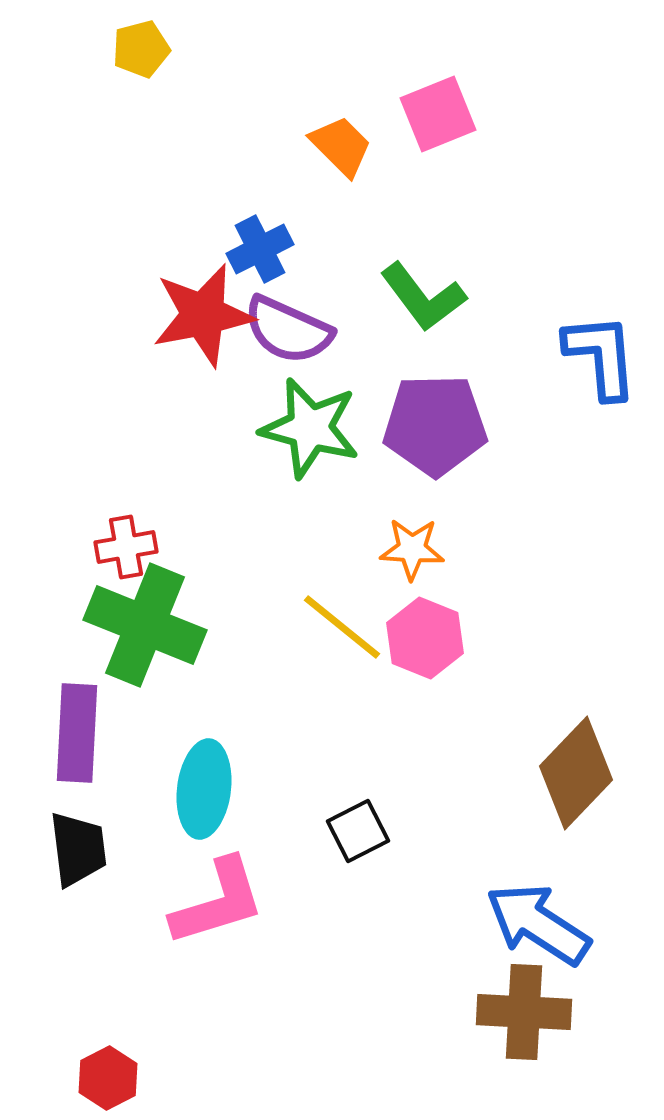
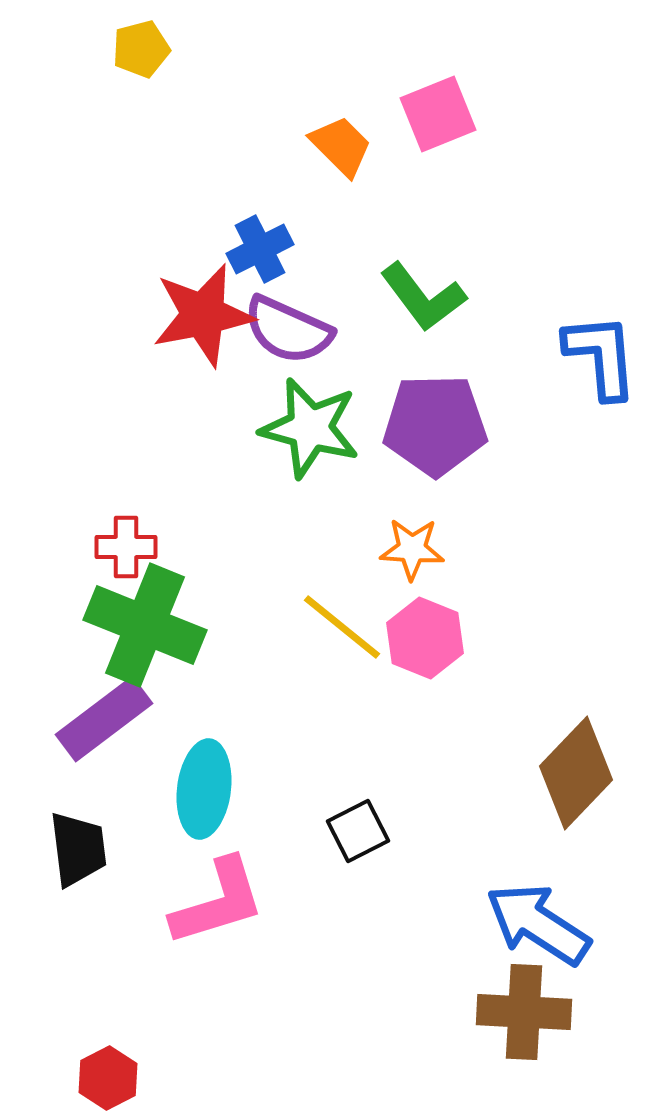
red cross: rotated 10 degrees clockwise
purple rectangle: moved 27 px right, 14 px up; rotated 50 degrees clockwise
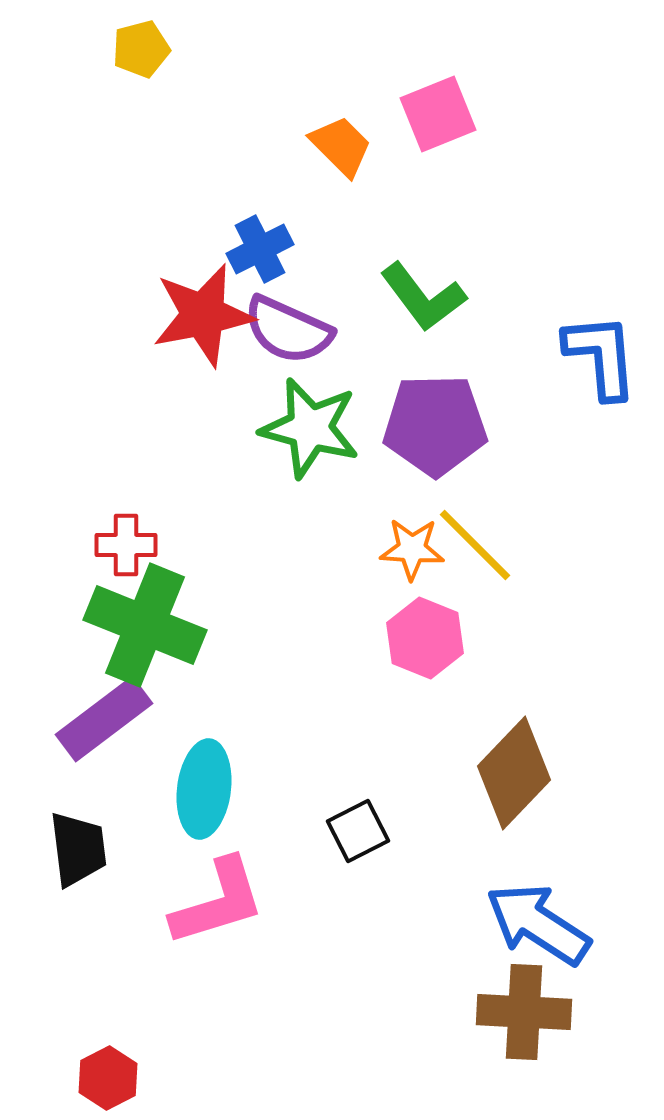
red cross: moved 2 px up
yellow line: moved 133 px right, 82 px up; rotated 6 degrees clockwise
brown diamond: moved 62 px left
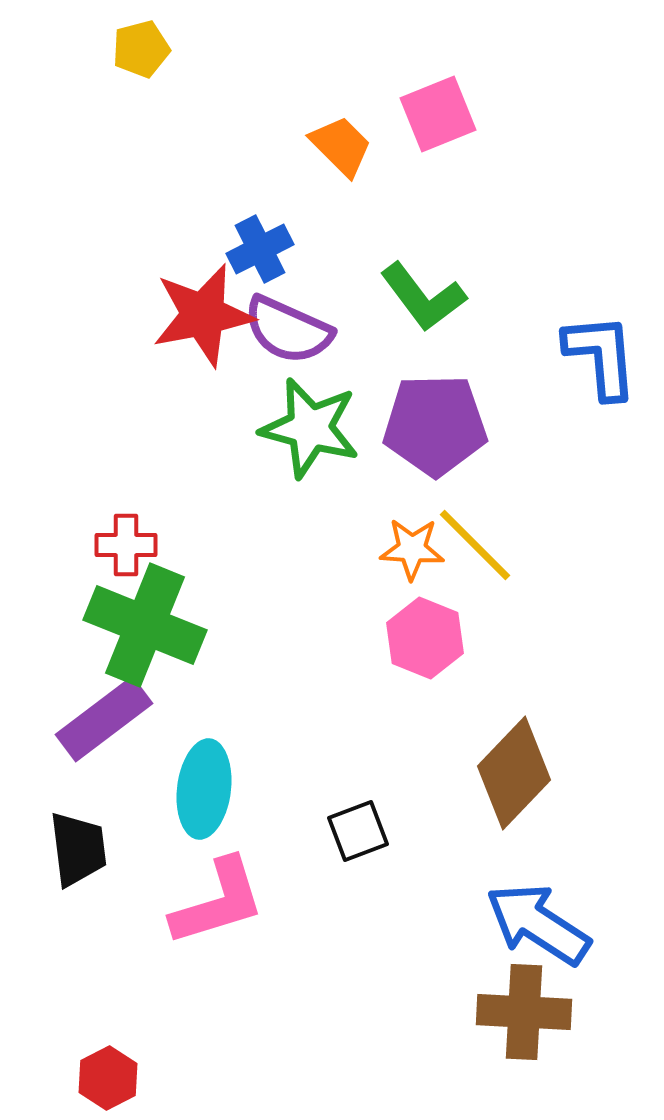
black square: rotated 6 degrees clockwise
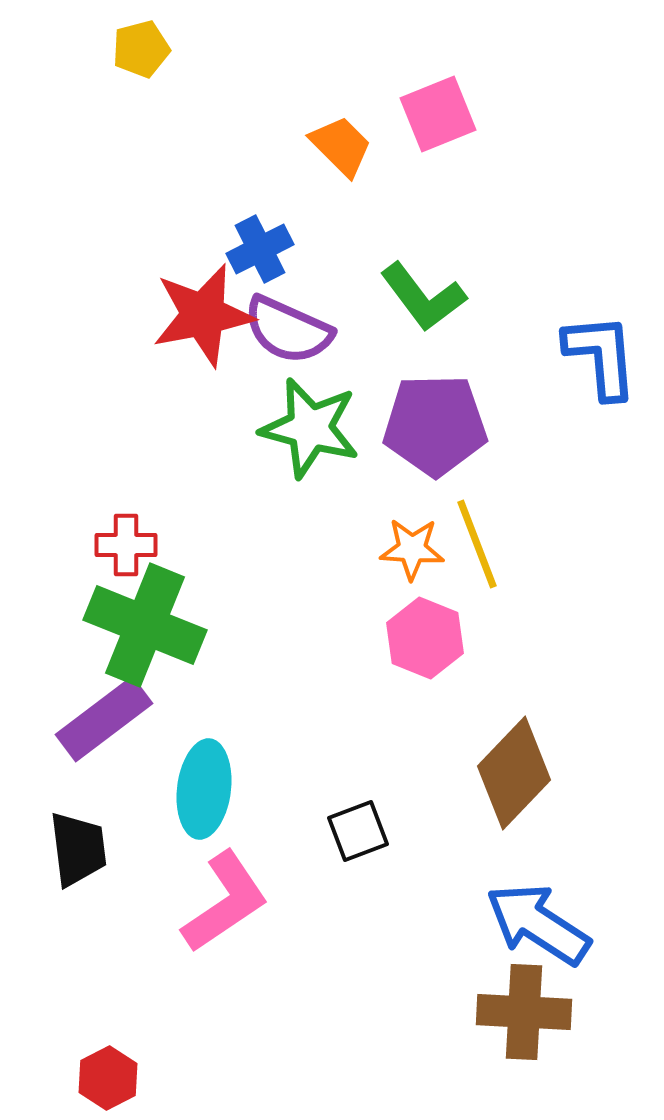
yellow line: moved 2 px right, 1 px up; rotated 24 degrees clockwise
pink L-shape: moved 7 px right; rotated 17 degrees counterclockwise
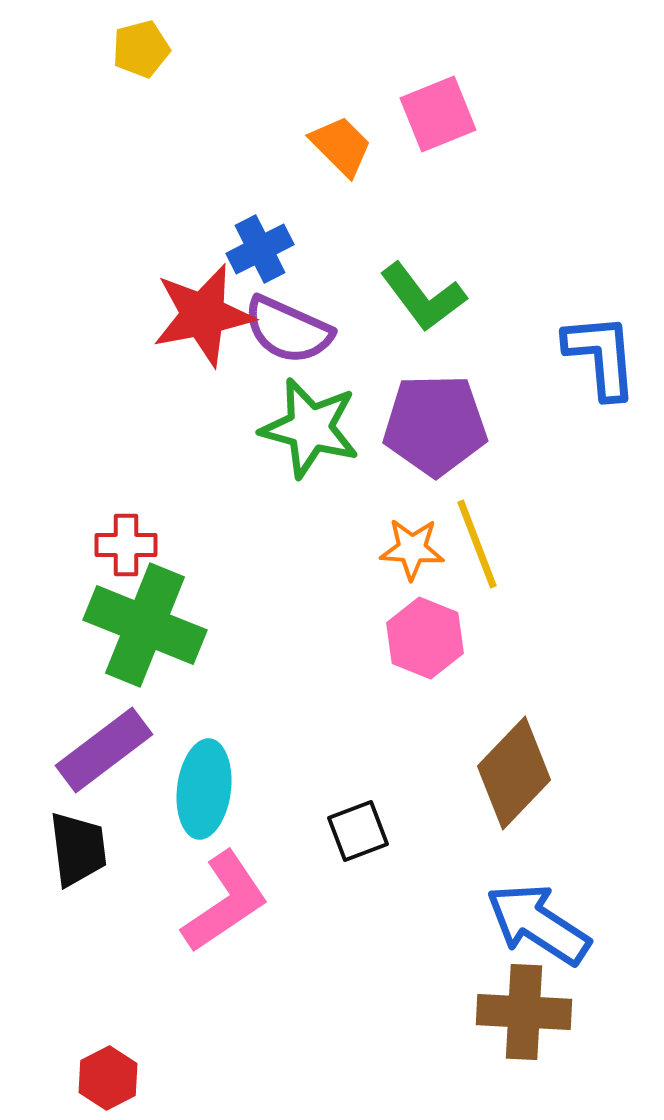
purple rectangle: moved 31 px down
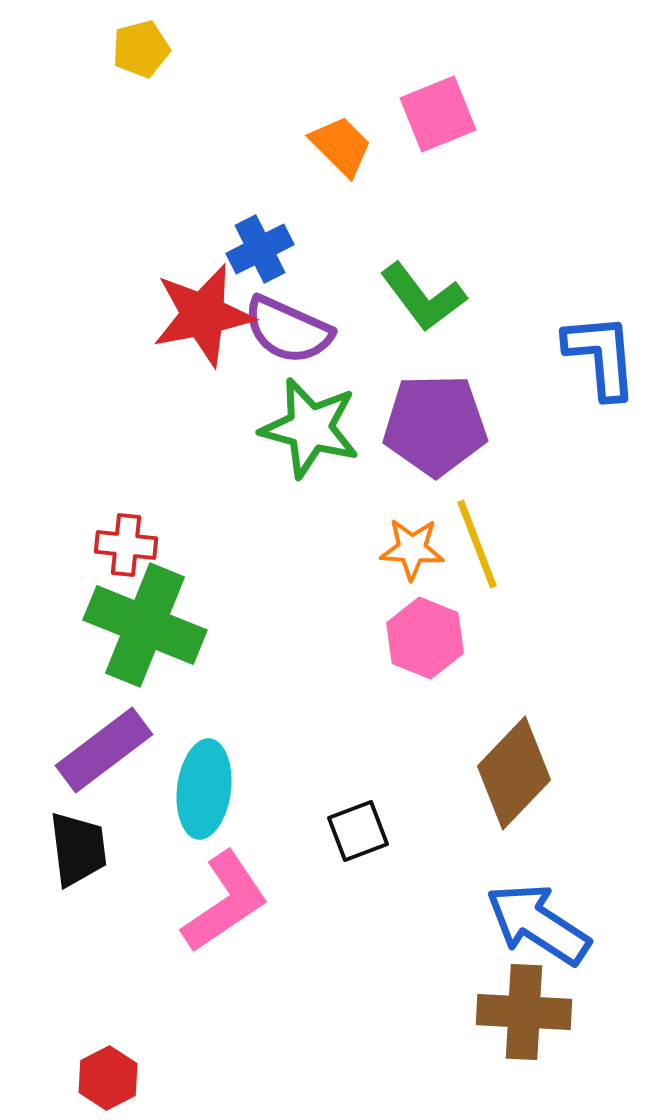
red cross: rotated 6 degrees clockwise
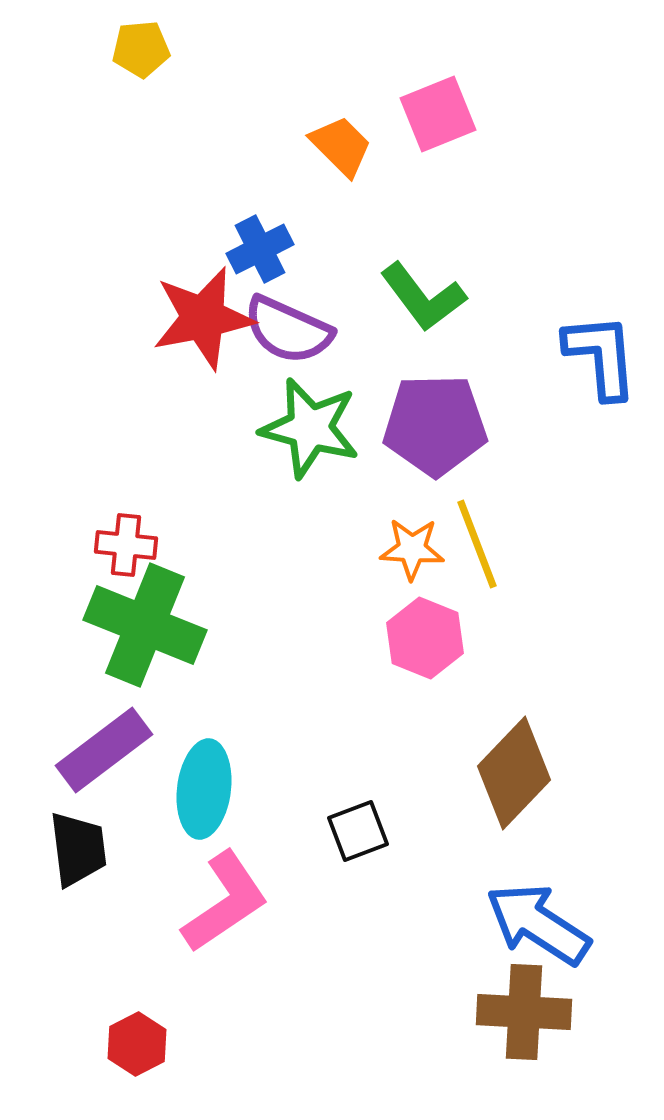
yellow pentagon: rotated 10 degrees clockwise
red star: moved 3 px down
red hexagon: moved 29 px right, 34 px up
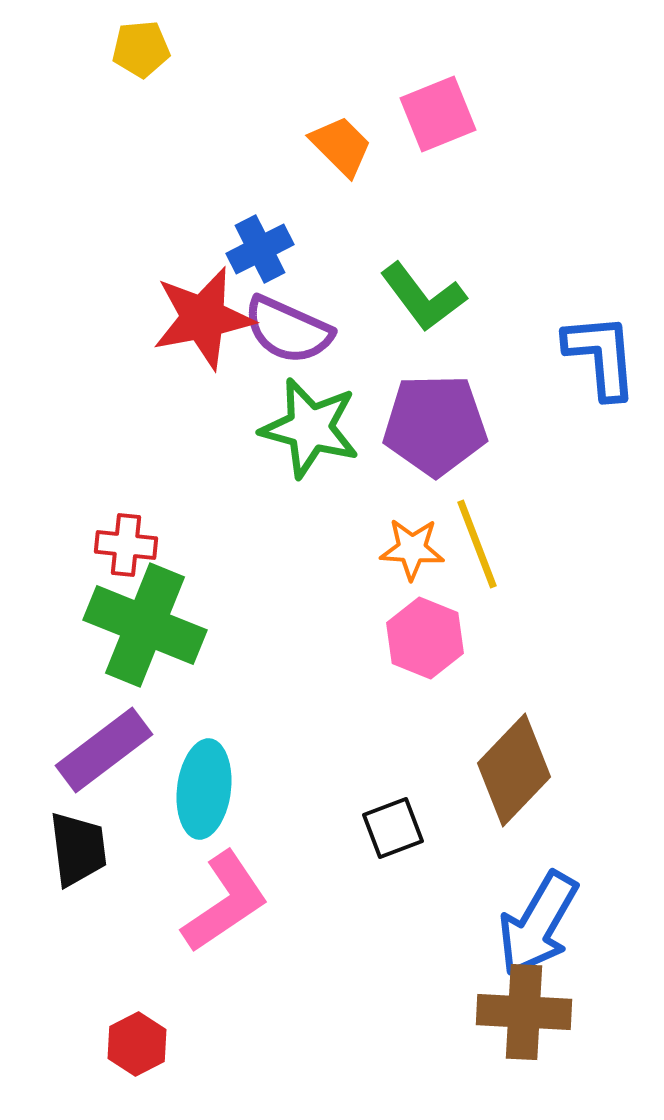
brown diamond: moved 3 px up
black square: moved 35 px right, 3 px up
blue arrow: rotated 93 degrees counterclockwise
